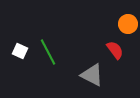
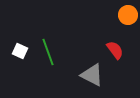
orange circle: moved 9 px up
green line: rotated 8 degrees clockwise
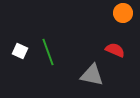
orange circle: moved 5 px left, 2 px up
red semicircle: rotated 30 degrees counterclockwise
gray triangle: rotated 15 degrees counterclockwise
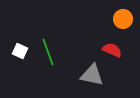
orange circle: moved 6 px down
red semicircle: moved 3 px left
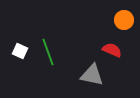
orange circle: moved 1 px right, 1 px down
